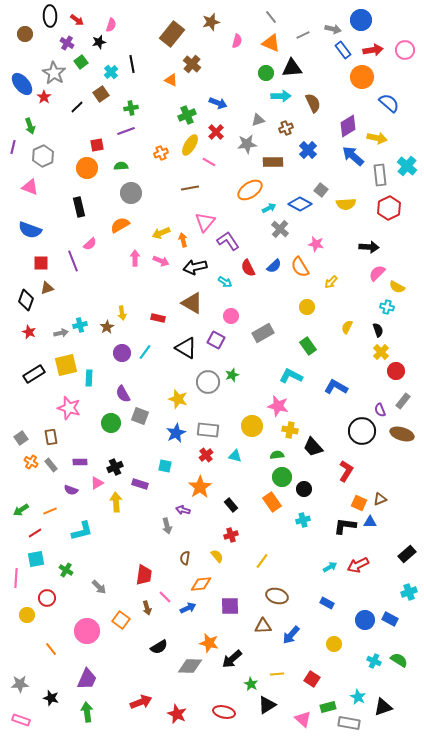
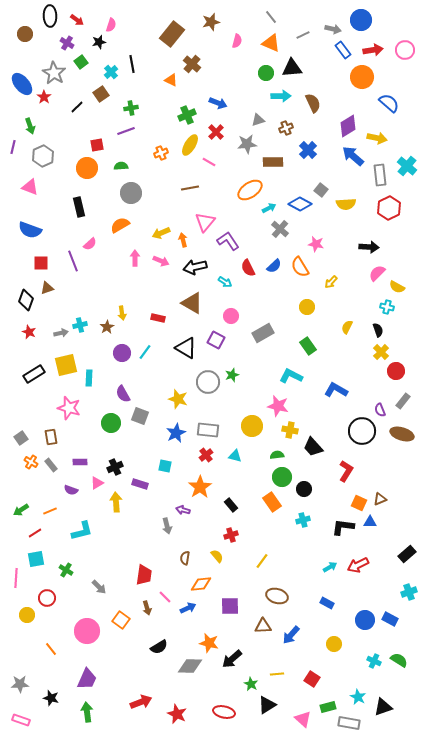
blue L-shape at (336, 387): moved 3 px down
black L-shape at (345, 526): moved 2 px left, 1 px down
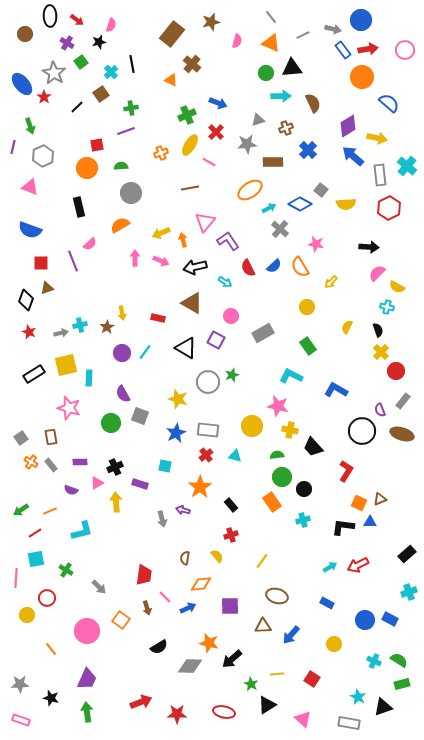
red arrow at (373, 50): moved 5 px left, 1 px up
gray arrow at (167, 526): moved 5 px left, 7 px up
green rectangle at (328, 707): moved 74 px right, 23 px up
red star at (177, 714): rotated 24 degrees counterclockwise
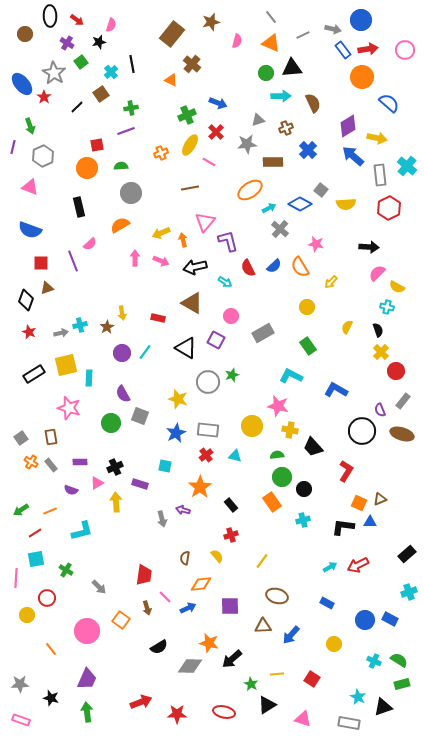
purple L-shape at (228, 241): rotated 20 degrees clockwise
pink triangle at (303, 719): rotated 24 degrees counterclockwise
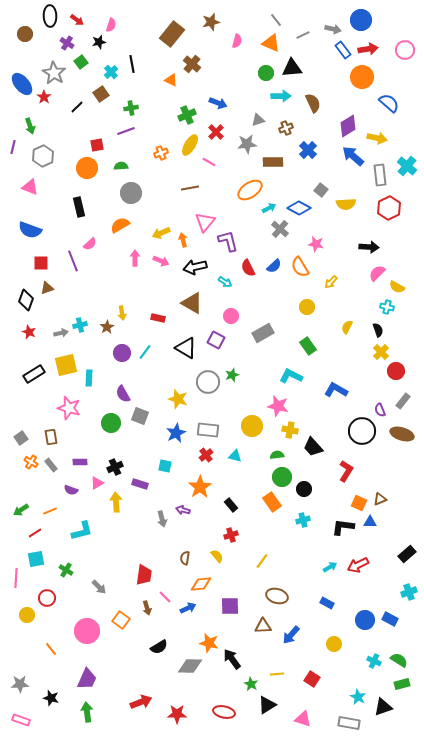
gray line at (271, 17): moved 5 px right, 3 px down
blue diamond at (300, 204): moved 1 px left, 4 px down
black arrow at (232, 659): rotated 95 degrees clockwise
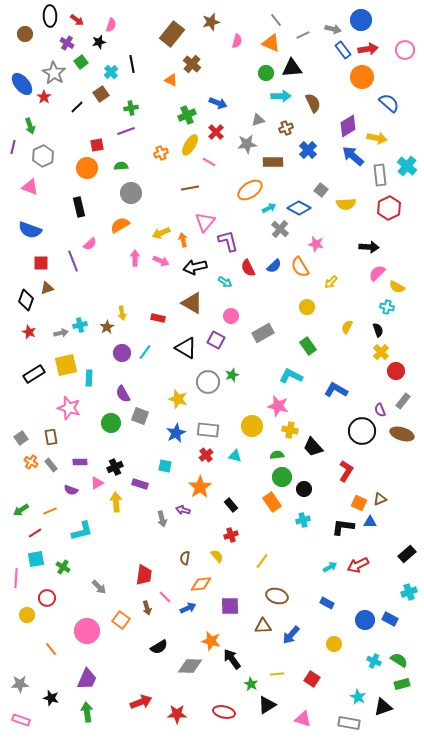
green cross at (66, 570): moved 3 px left, 3 px up
orange star at (209, 643): moved 2 px right, 2 px up
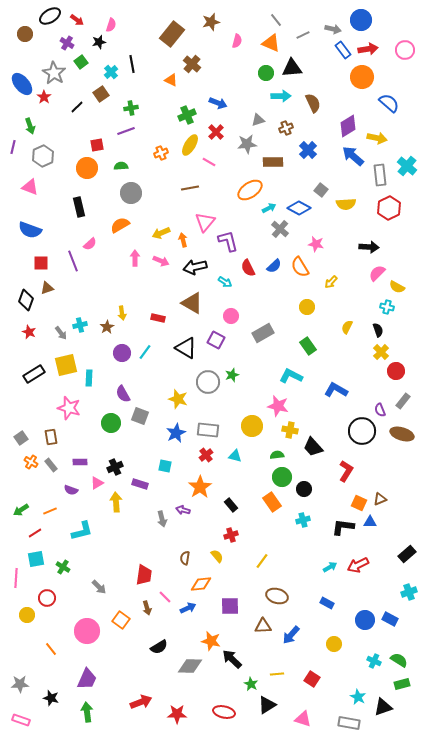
black ellipse at (50, 16): rotated 60 degrees clockwise
gray arrow at (61, 333): rotated 64 degrees clockwise
black arrow at (232, 659): rotated 10 degrees counterclockwise
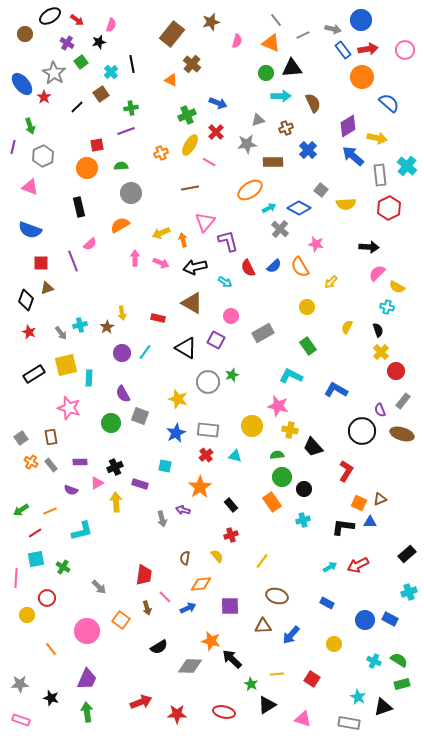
pink arrow at (161, 261): moved 2 px down
